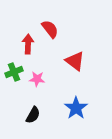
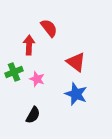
red semicircle: moved 1 px left, 1 px up
red arrow: moved 1 px right, 1 px down
red triangle: moved 1 px right, 1 px down
pink star: rotated 14 degrees clockwise
blue star: moved 14 px up; rotated 15 degrees counterclockwise
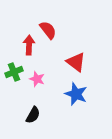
red semicircle: moved 1 px left, 2 px down
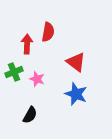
red semicircle: moved 2 px down; rotated 48 degrees clockwise
red arrow: moved 2 px left, 1 px up
black semicircle: moved 3 px left
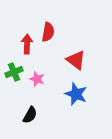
red triangle: moved 2 px up
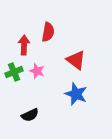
red arrow: moved 3 px left, 1 px down
pink star: moved 8 px up
black semicircle: rotated 36 degrees clockwise
